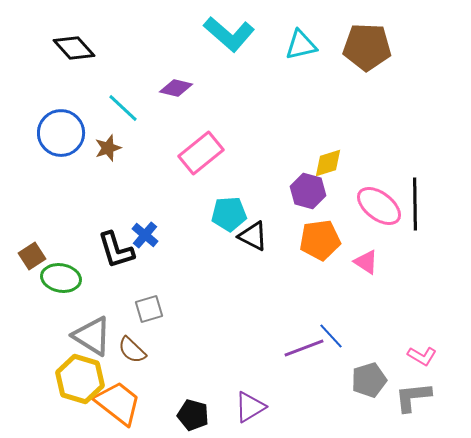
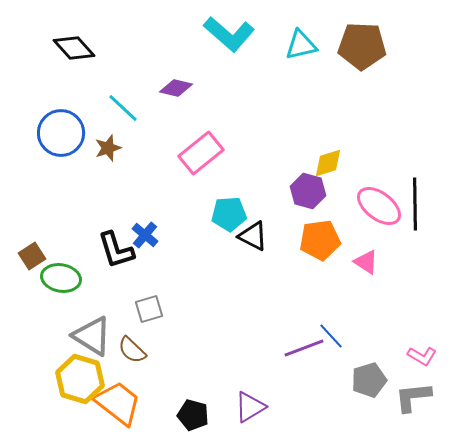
brown pentagon: moved 5 px left, 1 px up
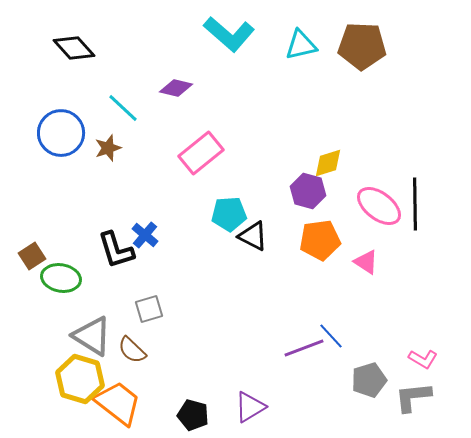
pink L-shape: moved 1 px right, 3 px down
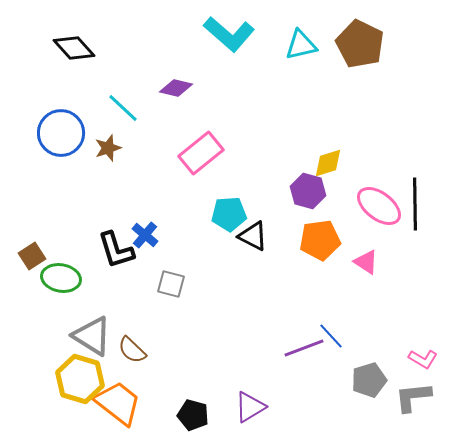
brown pentagon: moved 2 px left, 2 px up; rotated 24 degrees clockwise
gray square: moved 22 px right, 25 px up; rotated 32 degrees clockwise
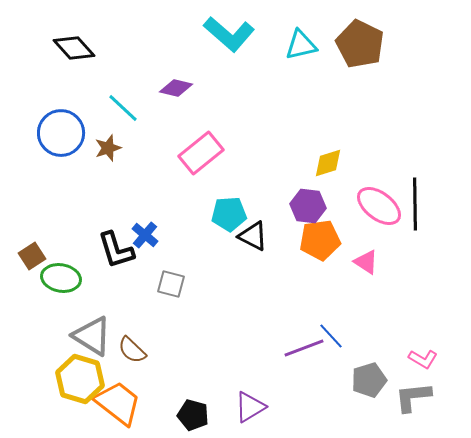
purple hexagon: moved 15 px down; rotated 8 degrees counterclockwise
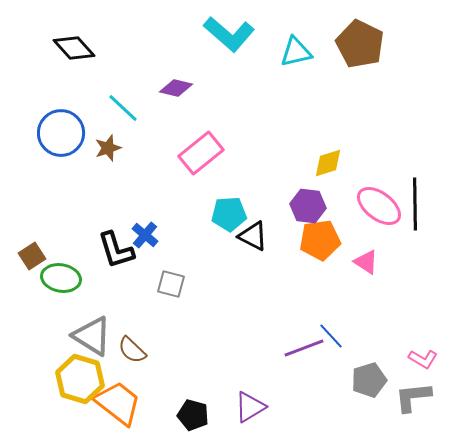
cyan triangle: moved 5 px left, 7 px down
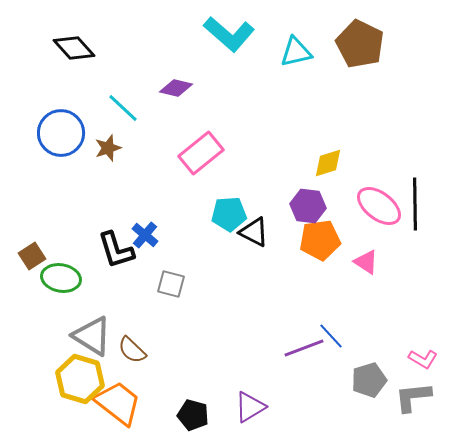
black triangle: moved 1 px right, 4 px up
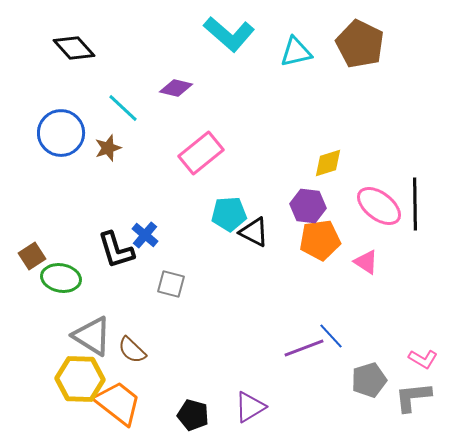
yellow hexagon: rotated 15 degrees counterclockwise
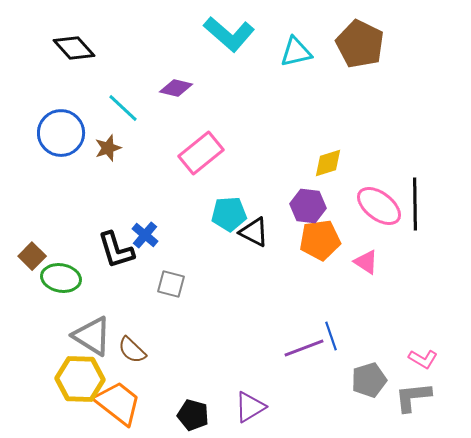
brown square: rotated 12 degrees counterclockwise
blue line: rotated 24 degrees clockwise
